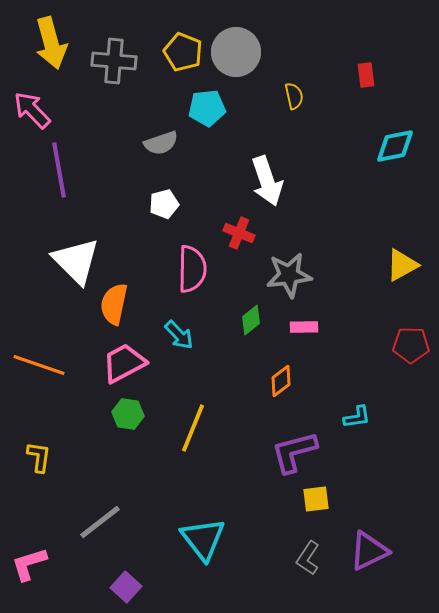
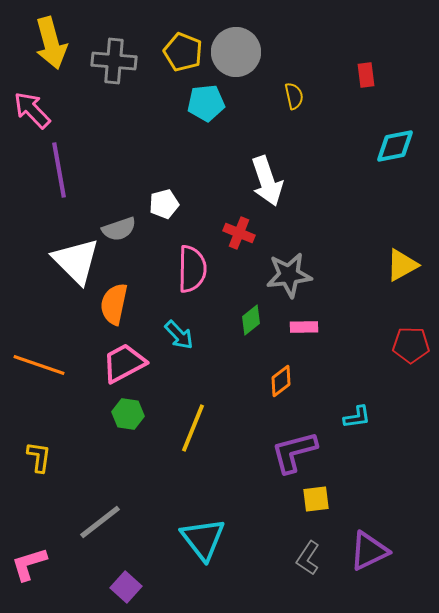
cyan pentagon: moved 1 px left, 5 px up
gray semicircle: moved 42 px left, 86 px down
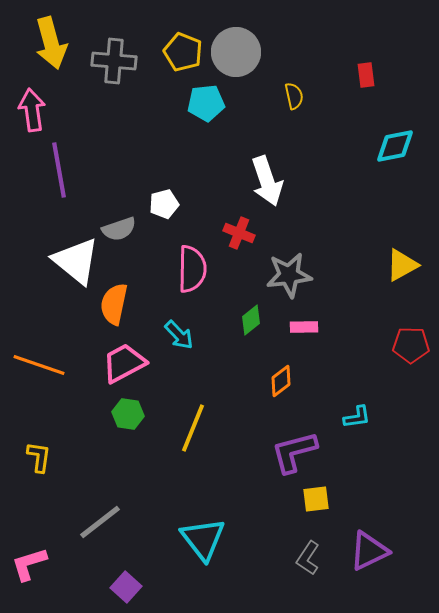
pink arrow: rotated 36 degrees clockwise
white triangle: rotated 6 degrees counterclockwise
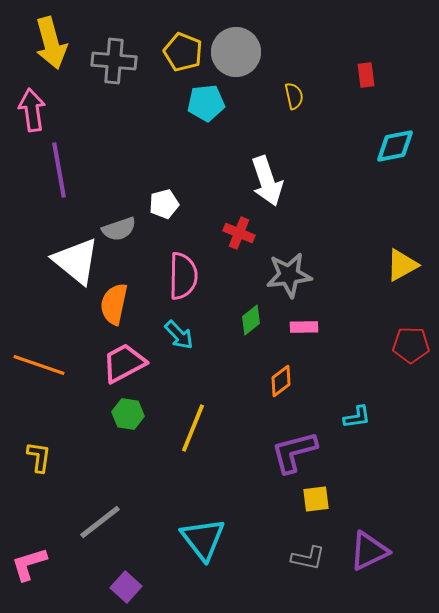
pink semicircle: moved 9 px left, 7 px down
gray L-shape: rotated 112 degrees counterclockwise
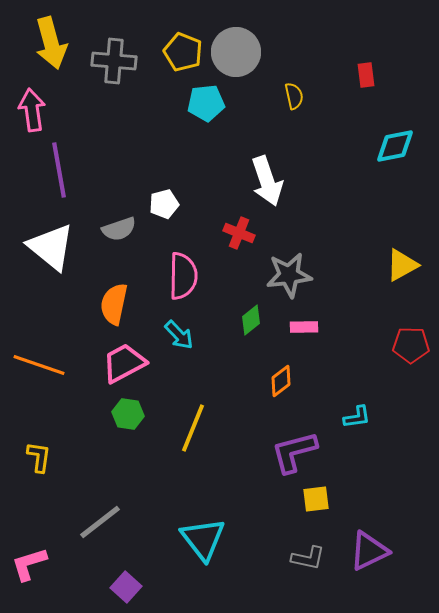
white triangle: moved 25 px left, 14 px up
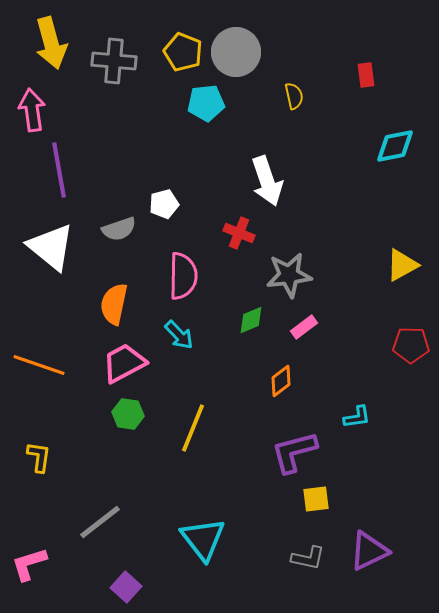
green diamond: rotated 16 degrees clockwise
pink rectangle: rotated 36 degrees counterclockwise
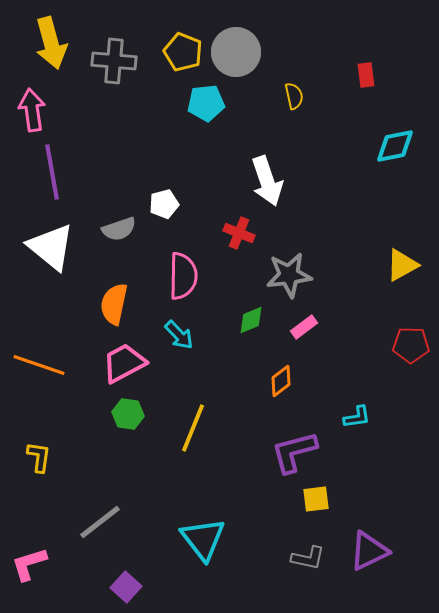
purple line: moved 7 px left, 2 px down
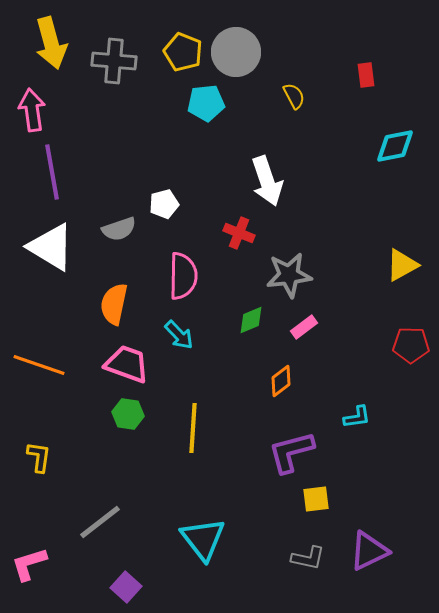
yellow semicircle: rotated 16 degrees counterclockwise
white triangle: rotated 8 degrees counterclockwise
pink trapezoid: moved 3 px right, 1 px down; rotated 48 degrees clockwise
yellow line: rotated 18 degrees counterclockwise
purple L-shape: moved 3 px left
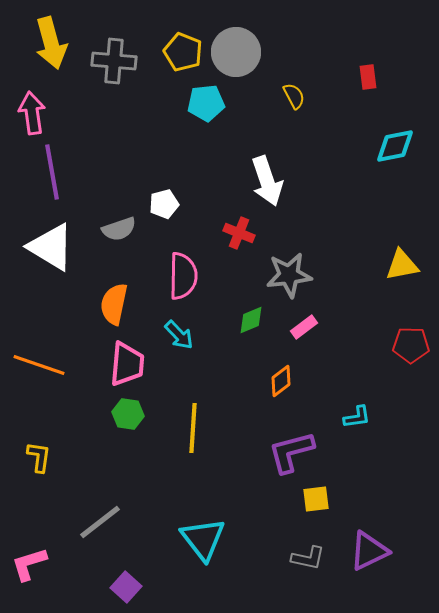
red rectangle: moved 2 px right, 2 px down
pink arrow: moved 3 px down
yellow triangle: rotated 18 degrees clockwise
pink trapezoid: rotated 75 degrees clockwise
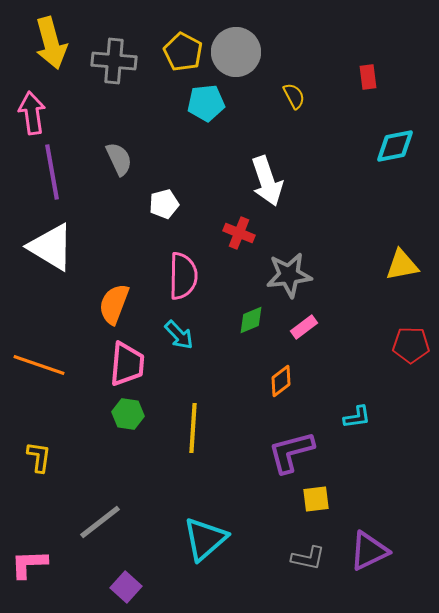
yellow pentagon: rotated 6 degrees clockwise
gray semicircle: moved 70 px up; rotated 96 degrees counterclockwise
orange semicircle: rotated 9 degrees clockwise
cyan triangle: moved 2 px right; rotated 27 degrees clockwise
pink L-shape: rotated 15 degrees clockwise
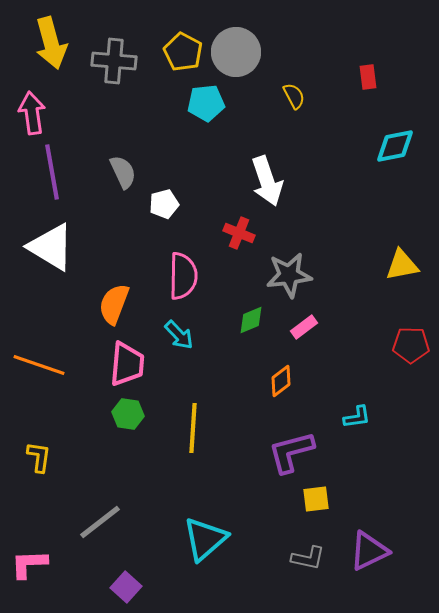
gray semicircle: moved 4 px right, 13 px down
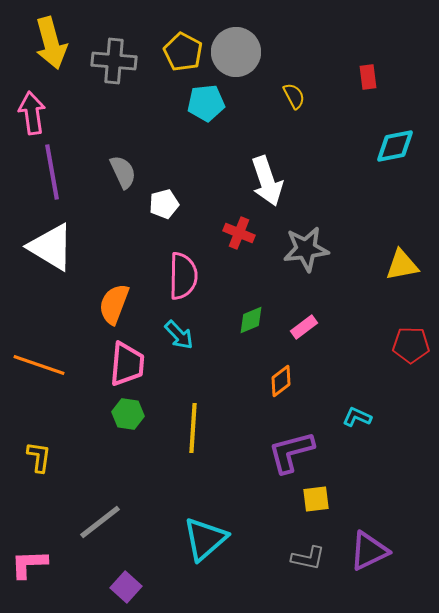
gray star: moved 17 px right, 26 px up
cyan L-shape: rotated 148 degrees counterclockwise
